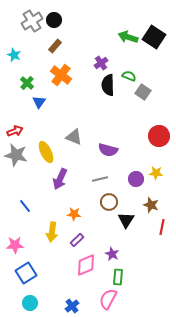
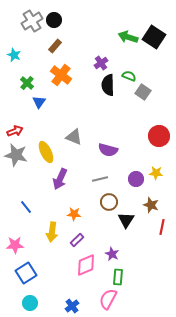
blue line: moved 1 px right, 1 px down
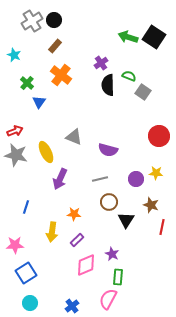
blue line: rotated 56 degrees clockwise
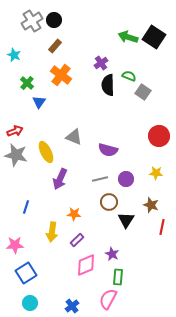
purple circle: moved 10 px left
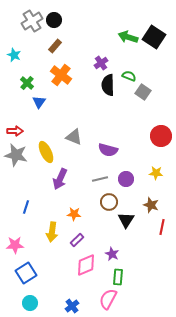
red arrow: rotated 21 degrees clockwise
red circle: moved 2 px right
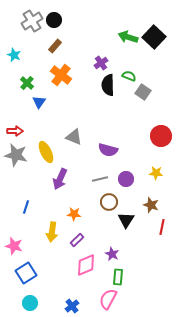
black square: rotated 10 degrees clockwise
pink star: moved 1 px left, 1 px down; rotated 18 degrees clockwise
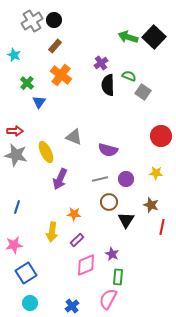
blue line: moved 9 px left
pink star: moved 1 px up; rotated 24 degrees counterclockwise
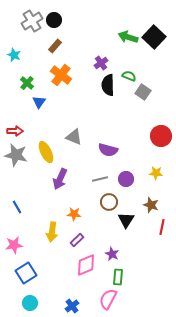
blue line: rotated 48 degrees counterclockwise
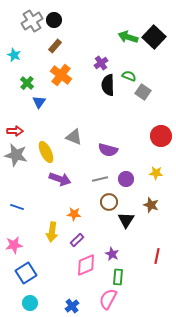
purple arrow: rotated 95 degrees counterclockwise
blue line: rotated 40 degrees counterclockwise
red line: moved 5 px left, 29 px down
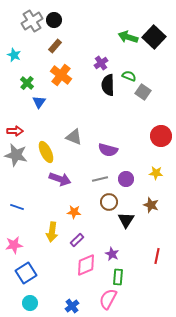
orange star: moved 2 px up
